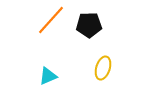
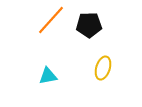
cyan triangle: rotated 12 degrees clockwise
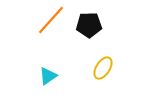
yellow ellipse: rotated 15 degrees clockwise
cyan triangle: rotated 24 degrees counterclockwise
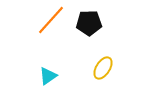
black pentagon: moved 2 px up
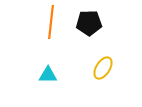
orange line: moved 2 px down; rotated 36 degrees counterclockwise
cyan triangle: moved 1 px up; rotated 36 degrees clockwise
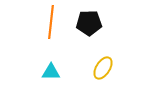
cyan triangle: moved 3 px right, 3 px up
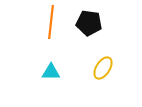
black pentagon: rotated 10 degrees clockwise
